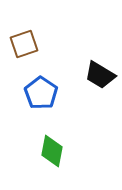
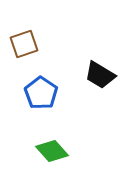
green diamond: rotated 52 degrees counterclockwise
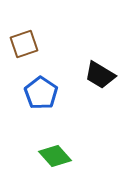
green diamond: moved 3 px right, 5 px down
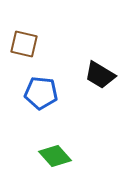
brown square: rotated 32 degrees clockwise
blue pentagon: rotated 28 degrees counterclockwise
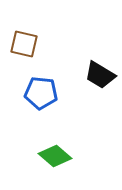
green diamond: rotated 8 degrees counterclockwise
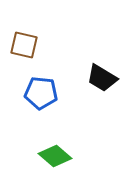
brown square: moved 1 px down
black trapezoid: moved 2 px right, 3 px down
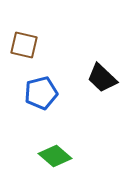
black trapezoid: rotated 12 degrees clockwise
blue pentagon: rotated 20 degrees counterclockwise
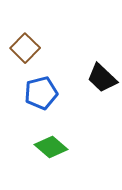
brown square: moved 1 px right, 3 px down; rotated 32 degrees clockwise
green diamond: moved 4 px left, 9 px up
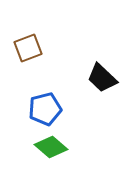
brown square: moved 3 px right; rotated 24 degrees clockwise
blue pentagon: moved 4 px right, 16 px down
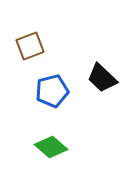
brown square: moved 2 px right, 2 px up
blue pentagon: moved 7 px right, 18 px up
